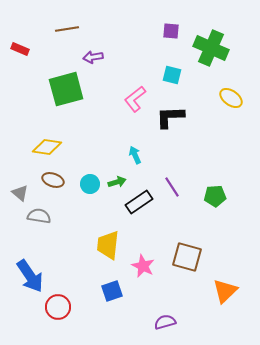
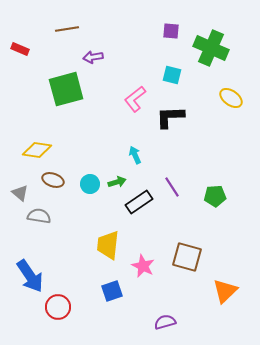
yellow diamond: moved 10 px left, 3 px down
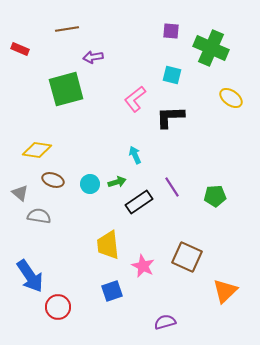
yellow trapezoid: rotated 12 degrees counterclockwise
brown square: rotated 8 degrees clockwise
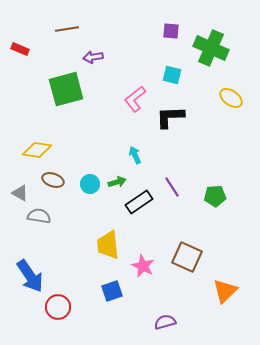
gray triangle: rotated 12 degrees counterclockwise
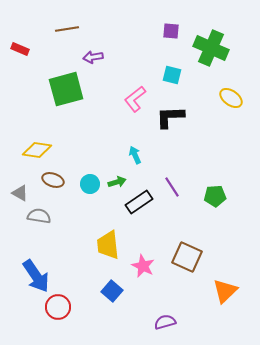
blue arrow: moved 6 px right
blue square: rotated 30 degrees counterclockwise
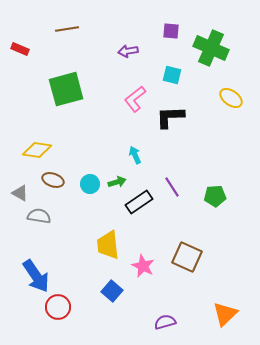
purple arrow: moved 35 px right, 6 px up
orange triangle: moved 23 px down
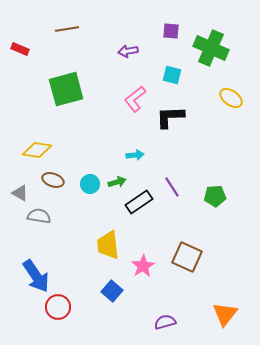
cyan arrow: rotated 108 degrees clockwise
pink star: rotated 15 degrees clockwise
orange triangle: rotated 8 degrees counterclockwise
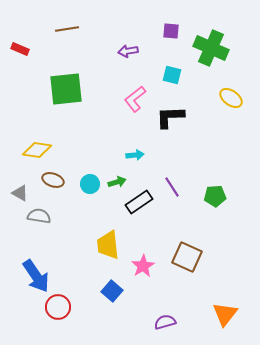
green square: rotated 9 degrees clockwise
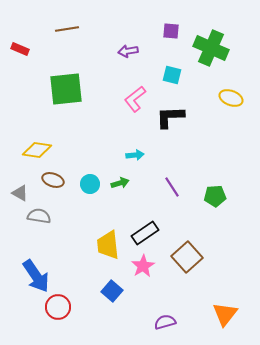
yellow ellipse: rotated 15 degrees counterclockwise
green arrow: moved 3 px right, 1 px down
black rectangle: moved 6 px right, 31 px down
brown square: rotated 24 degrees clockwise
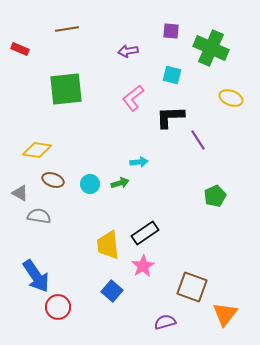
pink L-shape: moved 2 px left, 1 px up
cyan arrow: moved 4 px right, 7 px down
purple line: moved 26 px right, 47 px up
green pentagon: rotated 20 degrees counterclockwise
brown square: moved 5 px right, 30 px down; rotated 28 degrees counterclockwise
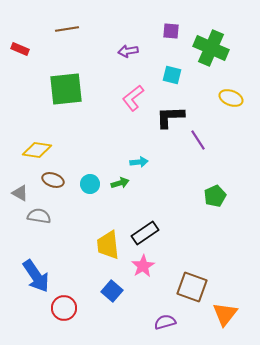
red circle: moved 6 px right, 1 px down
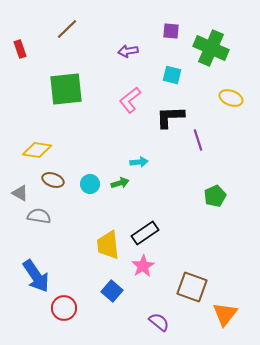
brown line: rotated 35 degrees counterclockwise
red rectangle: rotated 48 degrees clockwise
pink L-shape: moved 3 px left, 2 px down
purple line: rotated 15 degrees clockwise
purple semicircle: moved 6 px left; rotated 55 degrees clockwise
